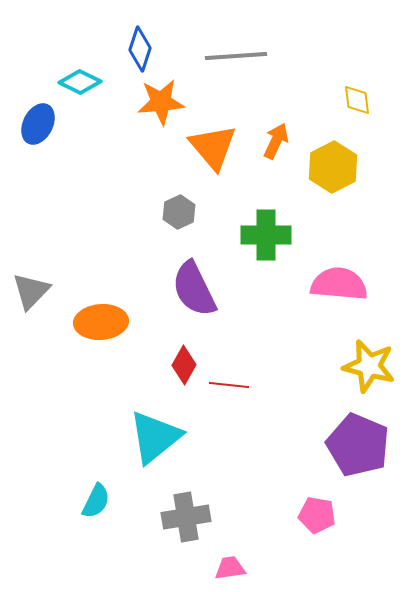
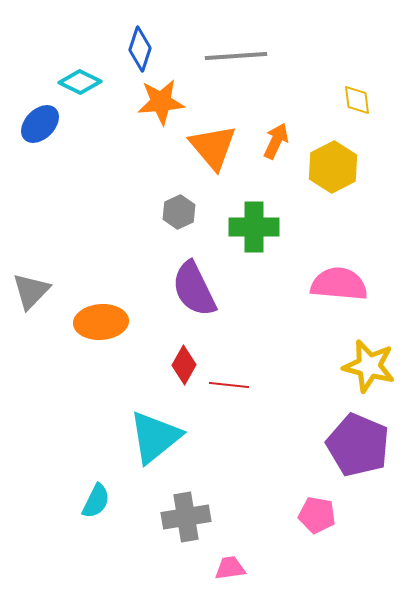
blue ellipse: moved 2 px right; rotated 18 degrees clockwise
green cross: moved 12 px left, 8 px up
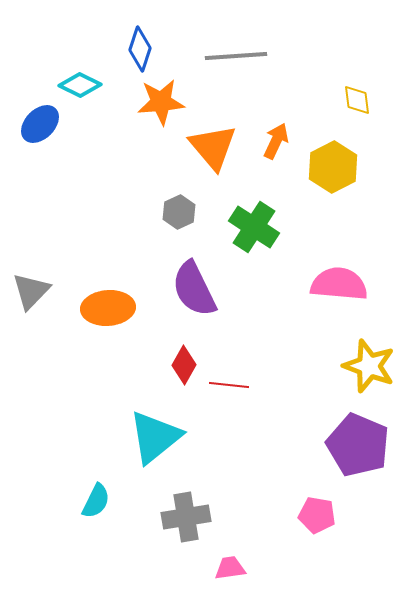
cyan diamond: moved 3 px down
green cross: rotated 33 degrees clockwise
orange ellipse: moved 7 px right, 14 px up
yellow star: rotated 6 degrees clockwise
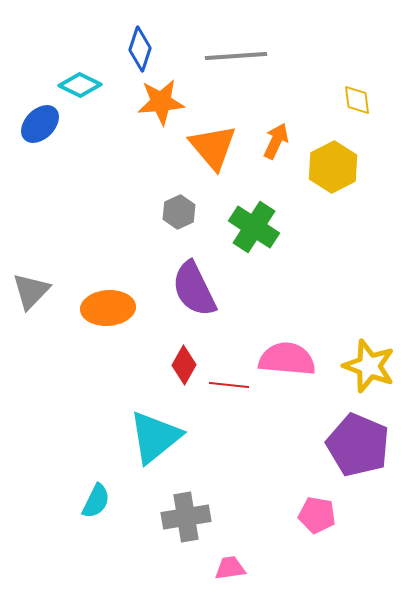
pink semicircle: moved 52 px left, 75 px down
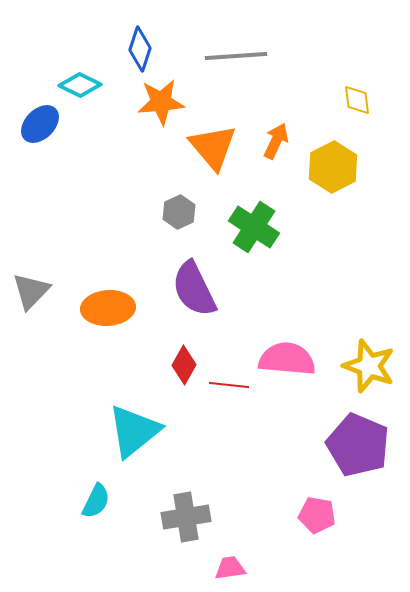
cyan triangle: moved 21 px left, 6 px up
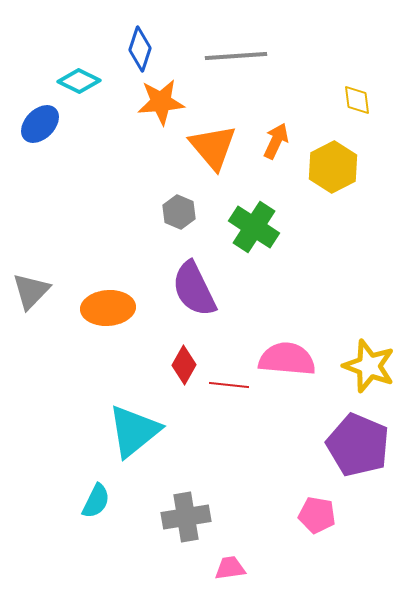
cyan diamond: moved 1 px left, 4 px up
gray hexagon: rotated 12 degrees counterclockwise
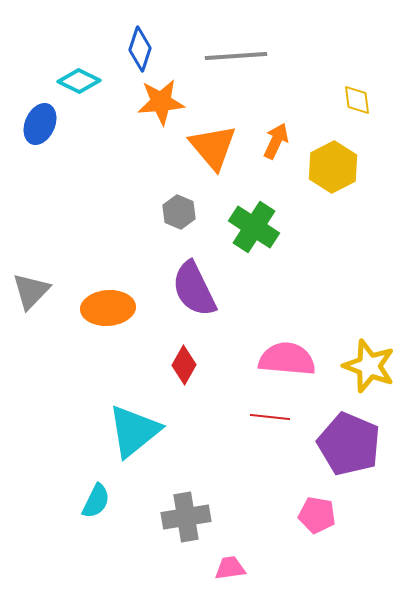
blue ellipse: rotated 21 degrees counterclockwise
red line: moved 41 px right, 32 px down
purple pentagon: moved 9 px left, 1 px up
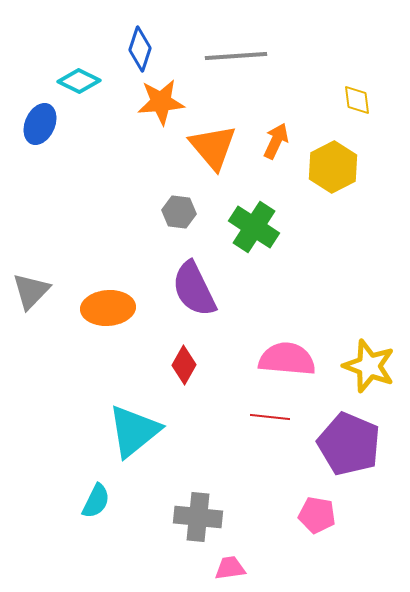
gray hexagon: rotated 16 degrees counterclockwise
gray cross: moved 12 px right; rotated 15 degrees clockwise
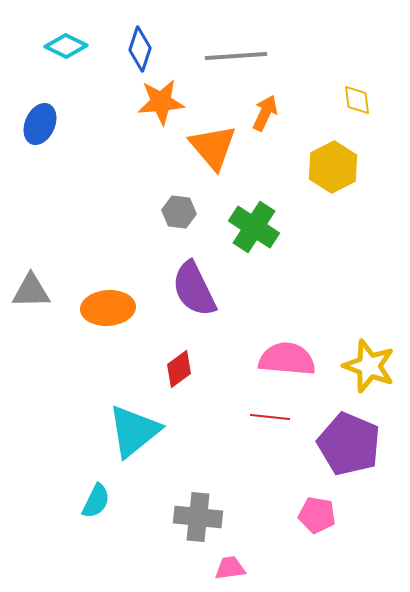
cyan diamond: moved 13 px left, 35 px up
orange arrow: moved 11 px left, 28 px up
gray triangle: rotated 45 degrees clockwise
red diamond: moved 5 px left, 4 px down; rotated 24 degrees clockwise
